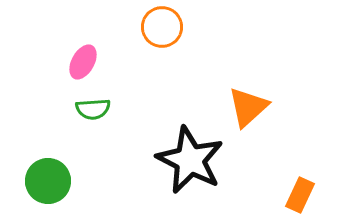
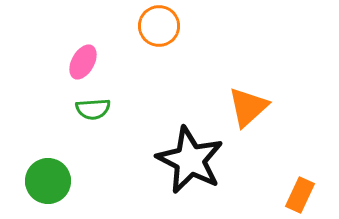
orange circle: moved 3 px left, 1 px up
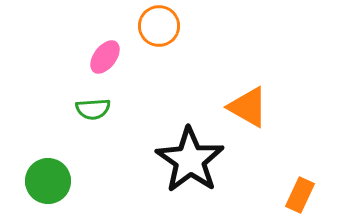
pink ellipse: moved 22 px right, 5 px up; rotated 8 degrees clockwise
orange triangle: rotated 48 degrees counterclockwise
black star: rotated 8 degrees clockwise
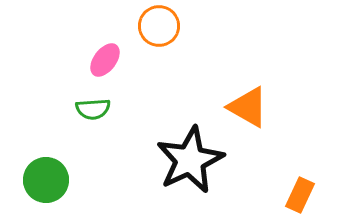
pink ellipse: moved 3 px down
black star: rotated 12 degrees clockwise
green circle: moved 2 px left, 1 px up
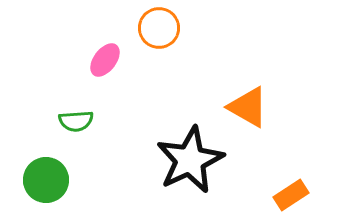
orange circle: moved 2 px down
green semicircle: moved 17 px left, 12 px down
orange rectangle: moved 9 px left; rotated 32 degrees clockwise
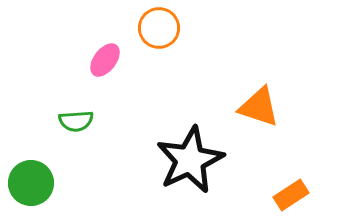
orange triangle: moved 11 px right; rotated 12 degrees counterclockwise
green circle: moved 15 px left, 3 px down
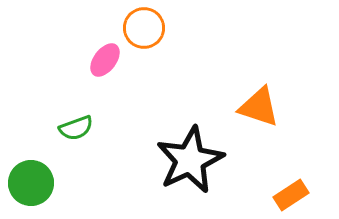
orange circle: moved 15 px left
green semicircle: moved 7 px down; rotated 16 degrees counterclockwise
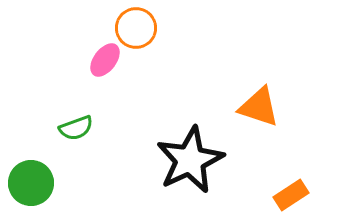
orange circle: moved 8 px left
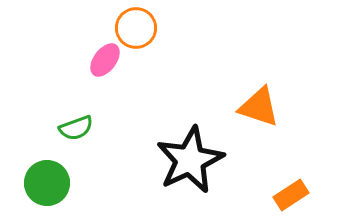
green circle: moved 16 px right
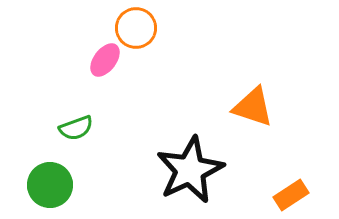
orange triangle: moved 6 px left
black star: moved 10 px down
green circle: moved 3 px right, 2 px down
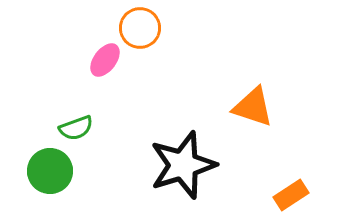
orange circle: moved 4 px right
black star: moved 7 px left, 5 px up; rotated 8 degrees clockwise
green circle: moved 14 px up
